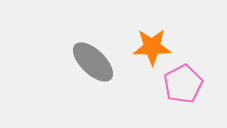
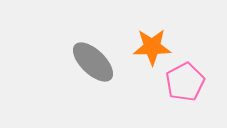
pink pentagon: moved 2 px right, 2 px up
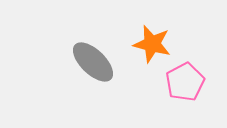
orange star: moved 3 px up; rotated 15 degrees clockwise
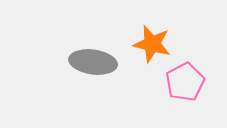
gray ellipse: rotated 36 degrees counterclockwise
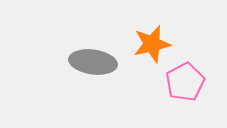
orange star: rotated 27 degrees counterclockwise
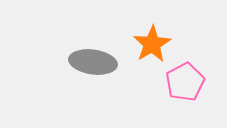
orange star: rotated 18 degrees counterclockwise
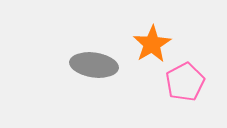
gray ellipse: moved 1 px right, 3 px down
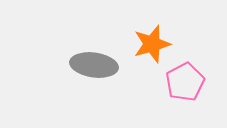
orange star: rotated 15 degrees clockwise
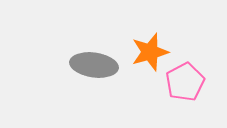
orange star: moved 2 px left, 8 px down
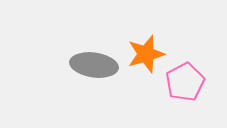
orange star: moved 4 px left, 2 px down
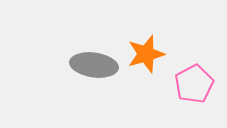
pink pentagon: moved 9 px right, 2 px down
